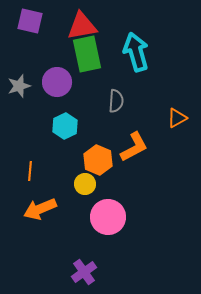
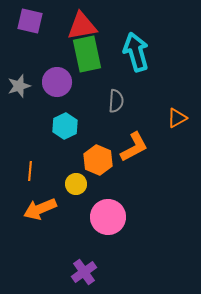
yellow circle: moved 9 px left
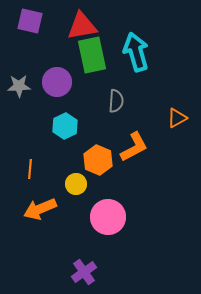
green rectangle: moved 5 px right, 1 px down
gray star: rotated 15 degrees clockwise
orange line: moved 2 px up
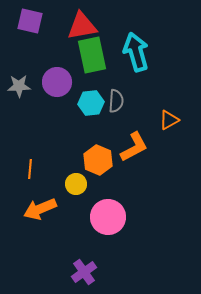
orange triangle: moved 8 px left, 2 px down
cyan hexagon: moved 26 px right, 23 px up; rotated 20 degrees clockwise
